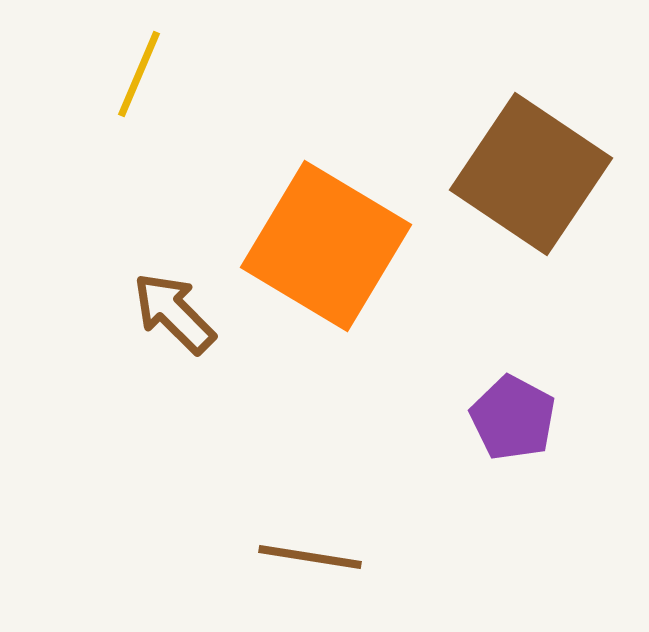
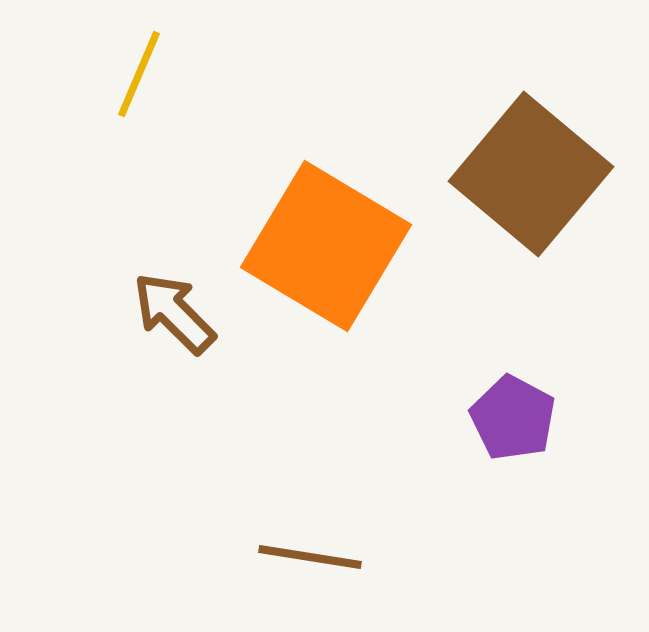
brown square: rotated 6 degrees clockwise
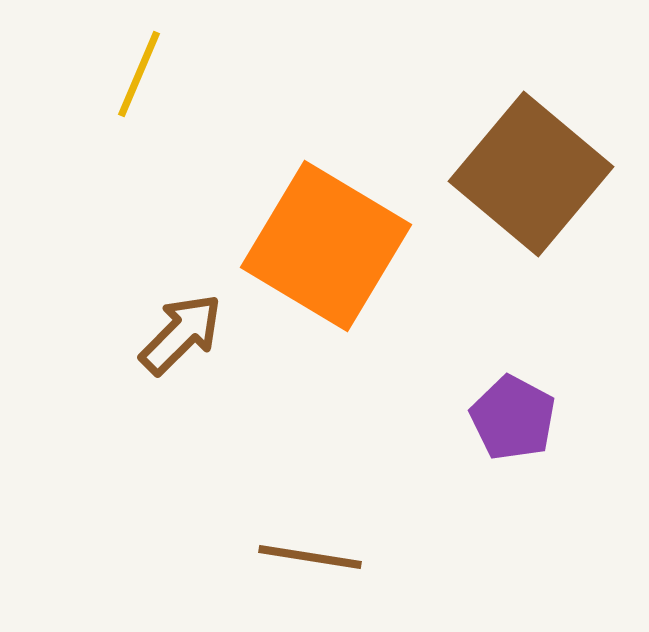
brown arrow: moved 7 px right, 21 px down; rotated 90 degrees clockwise
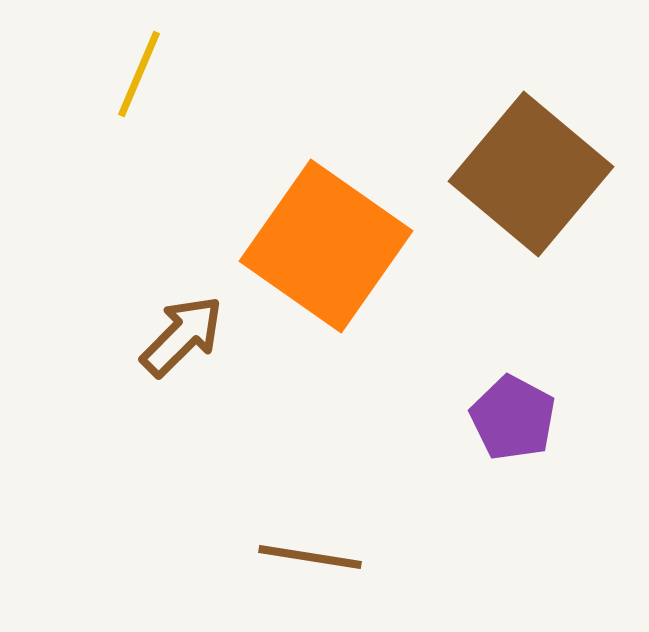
orange square: rotated 4 degrees clockwise
brown arrow: moved 1 px right, 2 px down
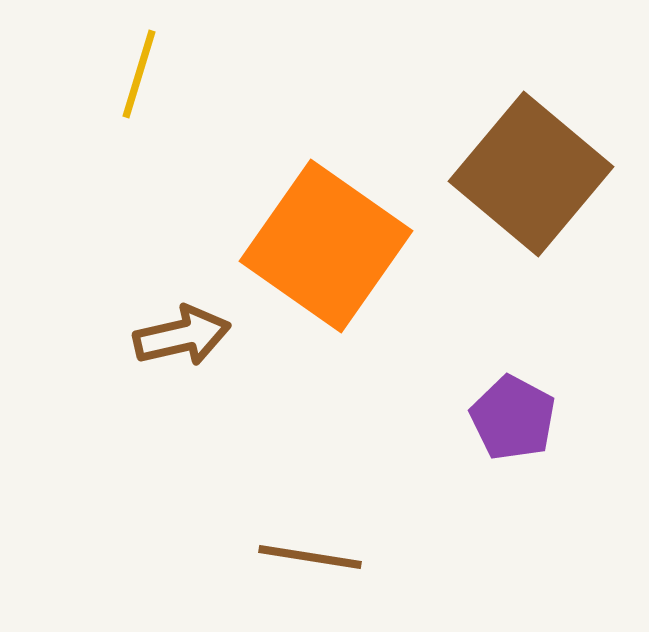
yellow line: rotated 6 degrees counterclockwise
brown arrow: rotated 32 degrees clockwise
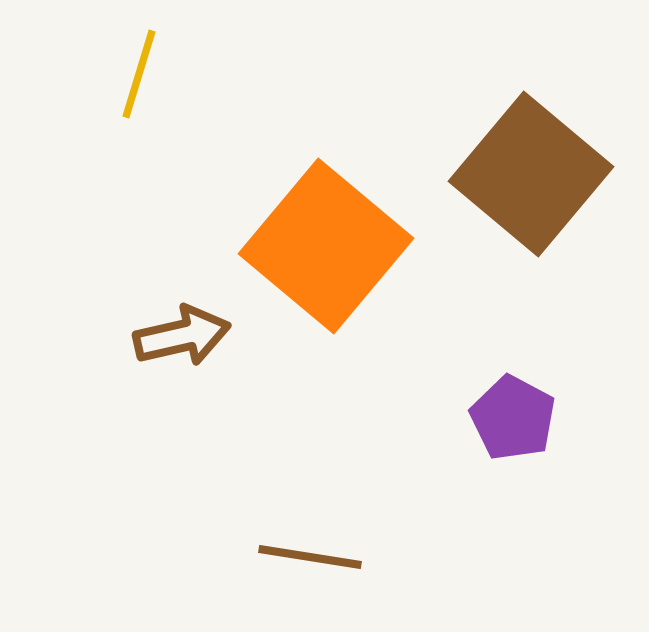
orange square: rotated 5 degrees clockwise
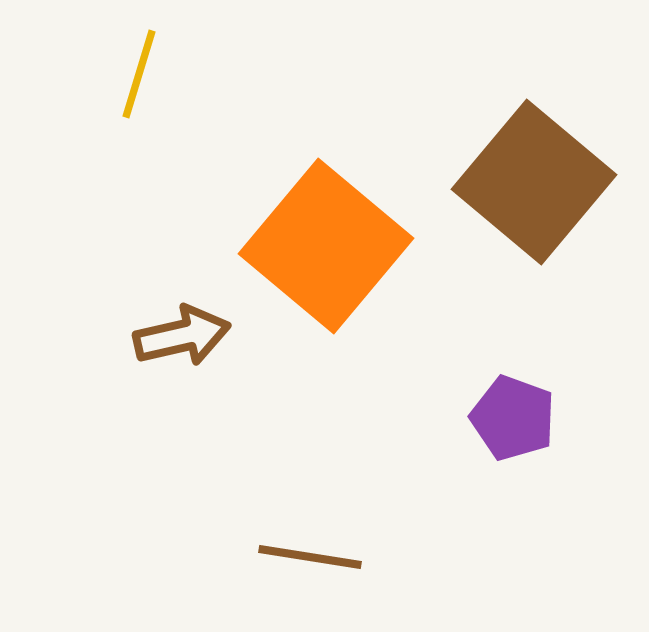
brown square: moved 3 px right, 8 px down
purple pentagon: rotated 8 degrees counterclockwise
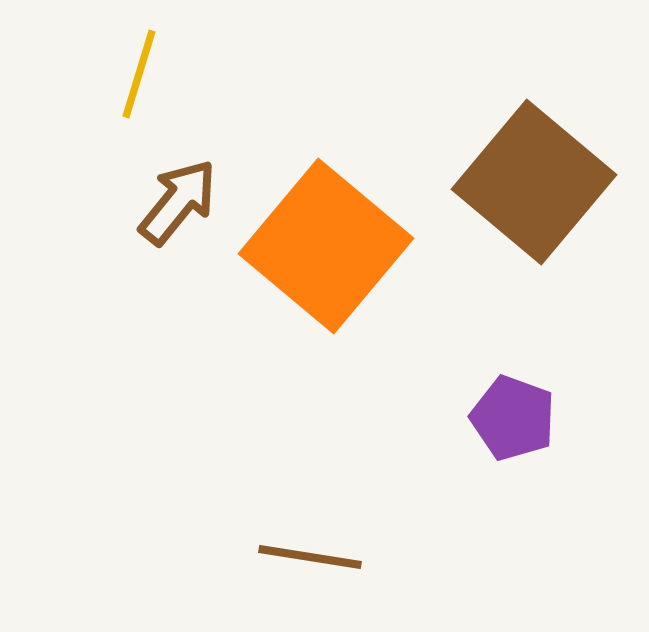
brown arrow: moved 4 px left, 134 px up; rotated 38 degrees counterclockwise
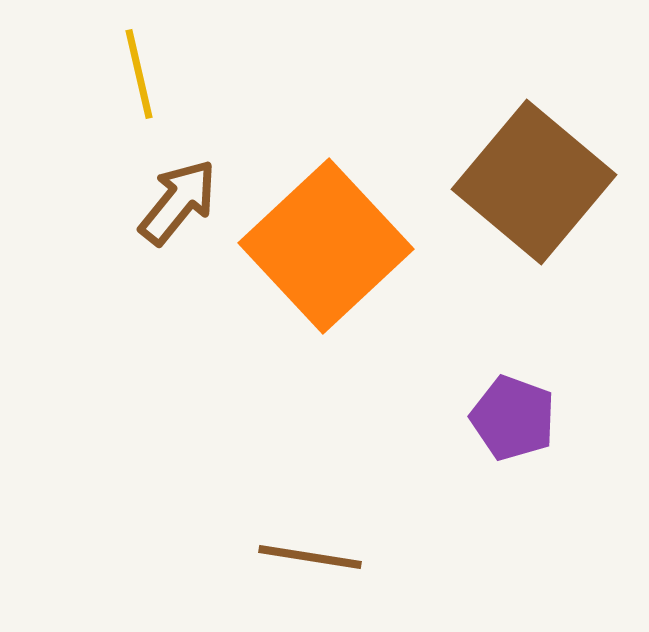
yellow line: rotated 30 degrees counterclockwise
orange square: rotated 7 degrees clockwise
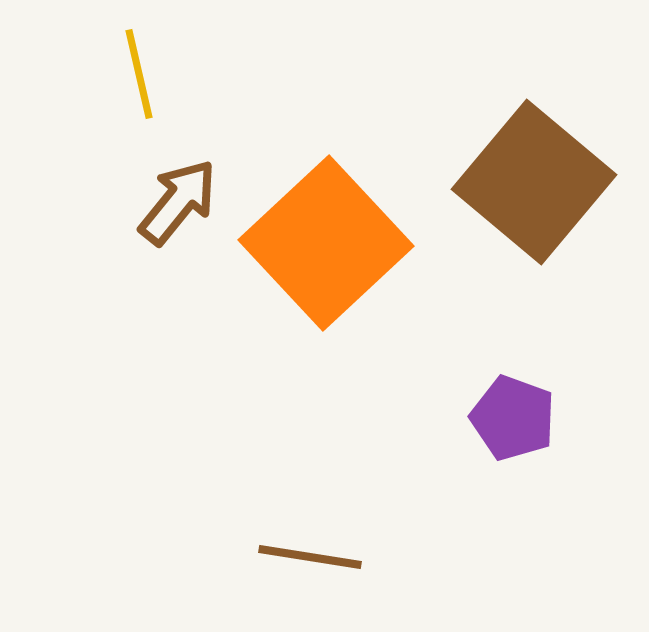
orange square: moved 3 px up
